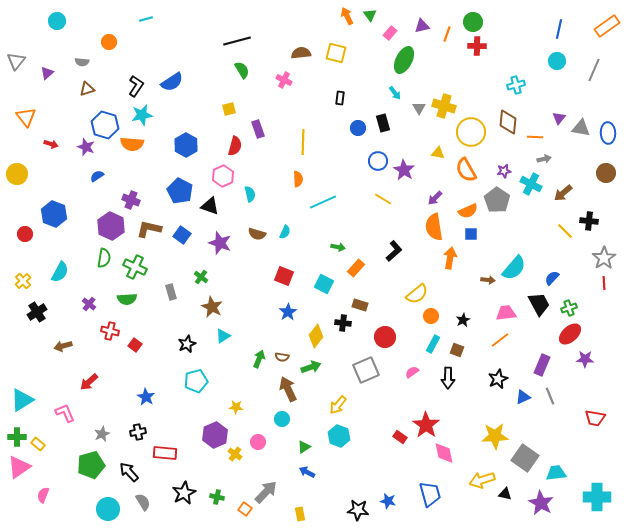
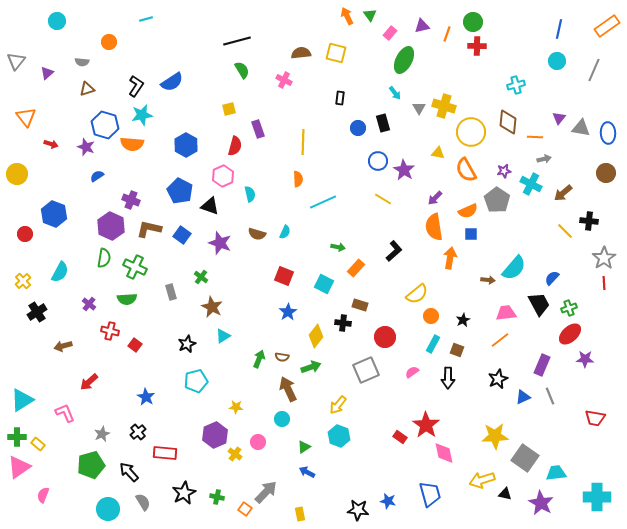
black cross at (138, 432): rotated 28 degrees counterclockwise
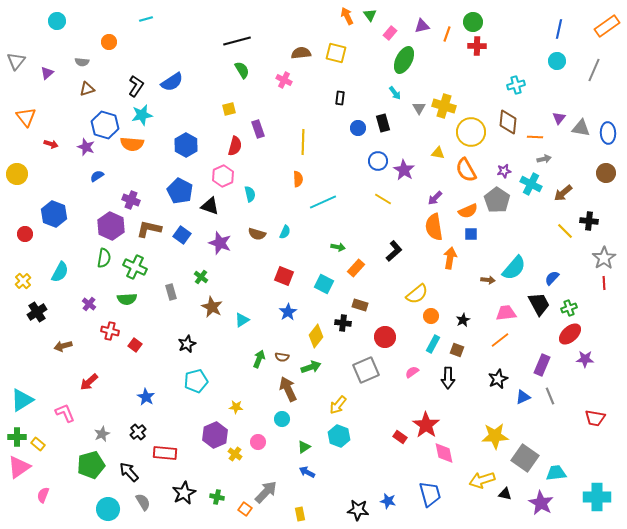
cyan triangle at (223, 336): moved 19 px right, 16 px up
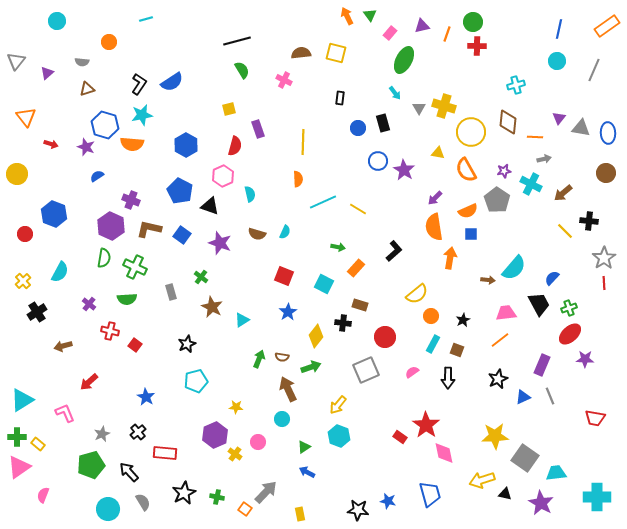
black L-shape at (136, 86): moved 3 px right, 2 px up
yellow line at (383, 199): moved 25 px left, 10 px down
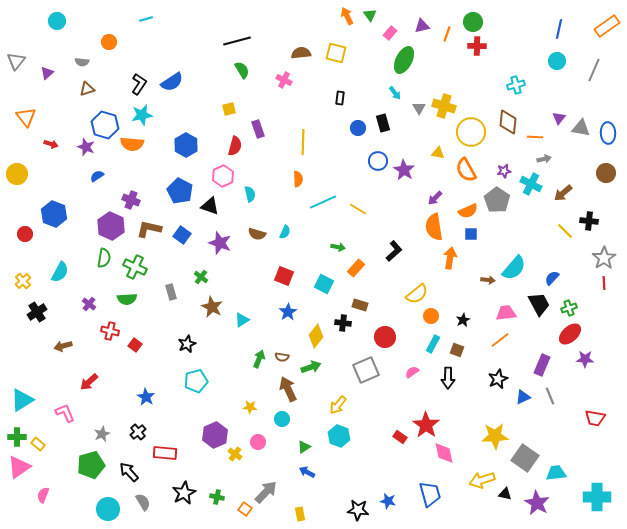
yellow star at (236, 407): moved 14 px right
purple star at (541, 503): moved 4 px left
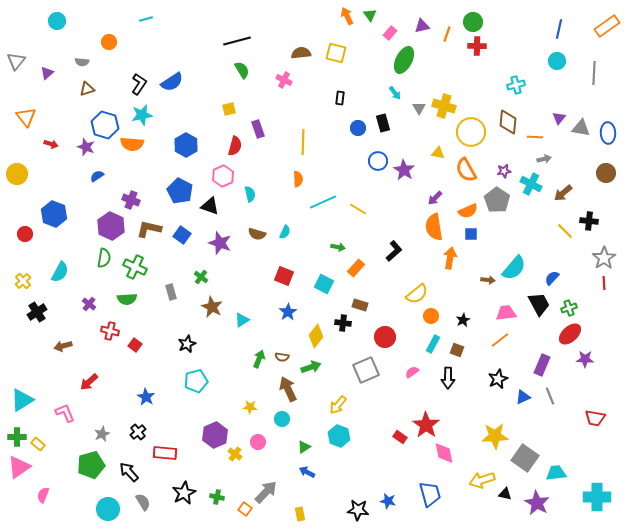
gray line at (594, 70): moved 3 px down; rotated 20 degrees counterclockwise
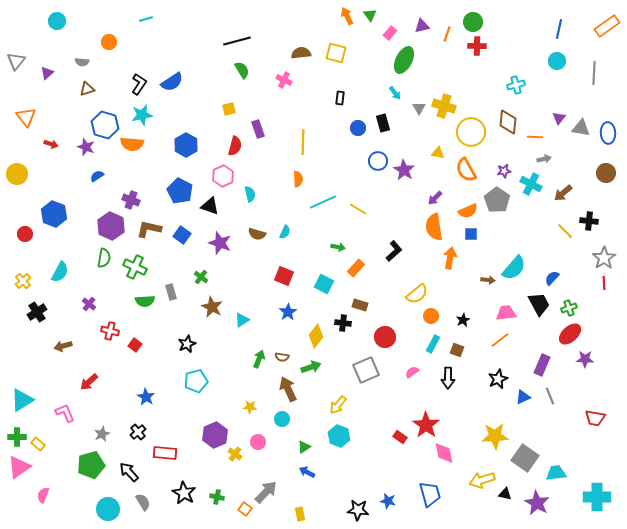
green semicircle at (127, 299): moved 18 px right, 2 px down
black star at (184, 493): rotated 15 degrees counterclockwise
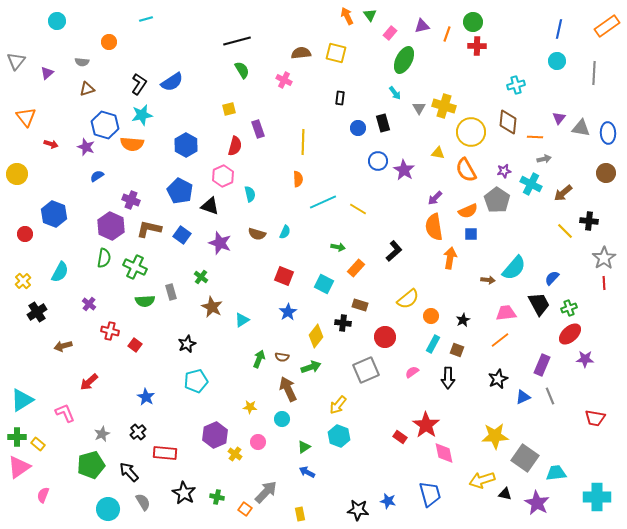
yellow semicircle at (417, 294): moved 9 px left, 5 px down
